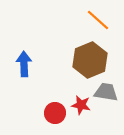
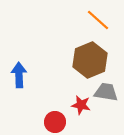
blue arrow: moved 5 px left, 11 px down
red circle: moved 9 px down
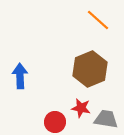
brown hexagon: moved 9 px down
blue arrow: moved 1 px right, 1 px down
gray trapezoid: moved 27 px down
red star: moved 3 px down
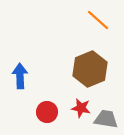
red circle: moved 8 px left, 10 px up
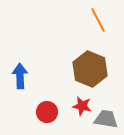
orange line: rotated 20 degrees clockwise
brown hexagon: rotated 16 degrees counterclockwise
red star: moved 1 px right, 2 px up
